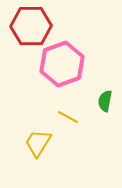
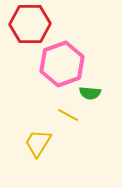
red hexagon: moved 1 px left, 2 px up
green semicircle: moved 15 px left, 8 px up; rotated 95 degrees counterclockwise
yellow line: moved 2 px up
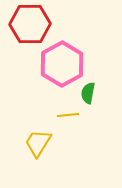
pink hexagon: rotated 9 degrees counterclockwise
green semicircle: moved 2 px left; rotated 95 degrees clockwise
yellow line: rotated 35 degrees counterclockwise
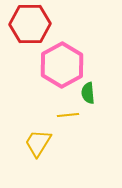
pink hexagon: moved 1 px down
green semicircle: rotated 15 degrees counterclockwise
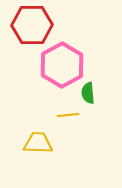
red hexagon: moved 2 px right, 1 px down
yellow trapezoid: rotated 60 degrees clockwise
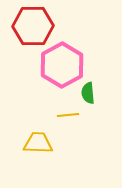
red hexagon: moved 1 px right, 1 px down
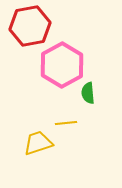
red hexagon: moved 3 px left; rotated 9 degrees counterclockwise
yellow line: moved 2 px left, 8 px down
yellow trapezoid: rotated 20 degrees counterclockwise
